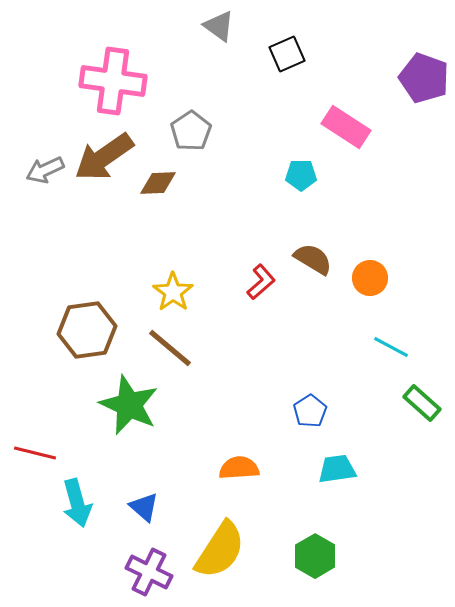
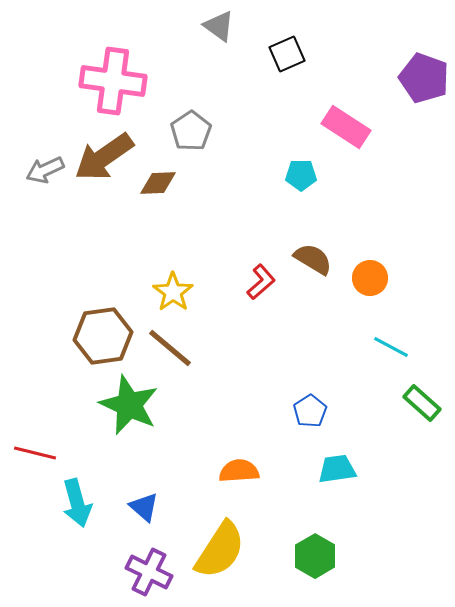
brown hexagon: moved 16 px right, 6 px down
orange semicircle: moved 3 px down
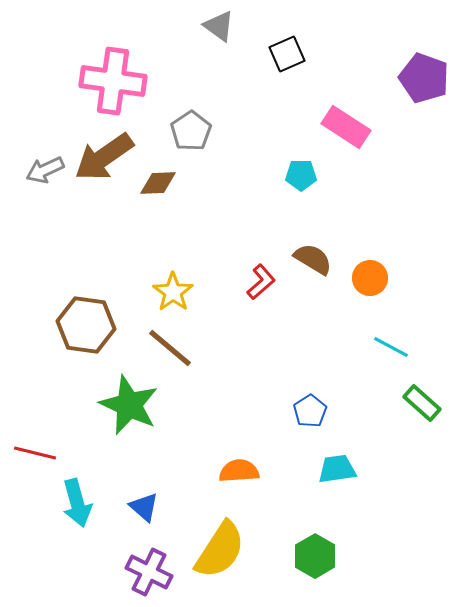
brown hexagon: moved 17 px left, 11 px up; rotated 16 degrees clockwise
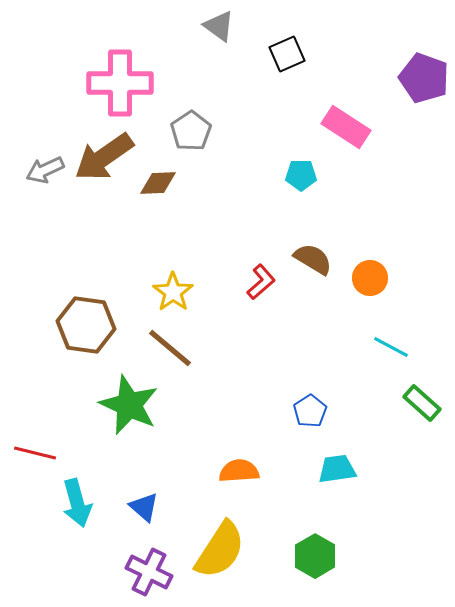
pink cross: moved 7 px right, 2 px down; rotated 8 degrees counterclockwise
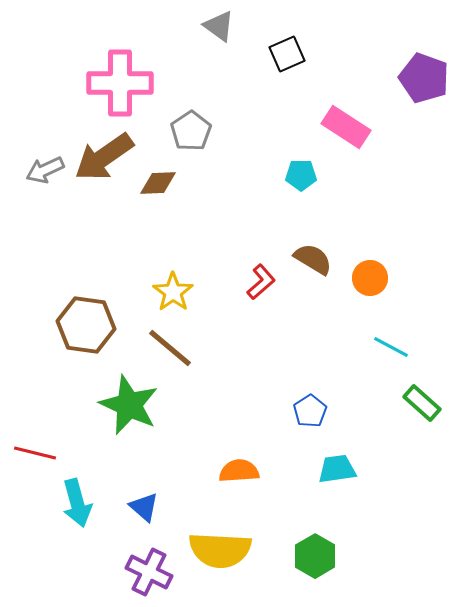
yellow semicircle: rotated 60 degrees clockwise
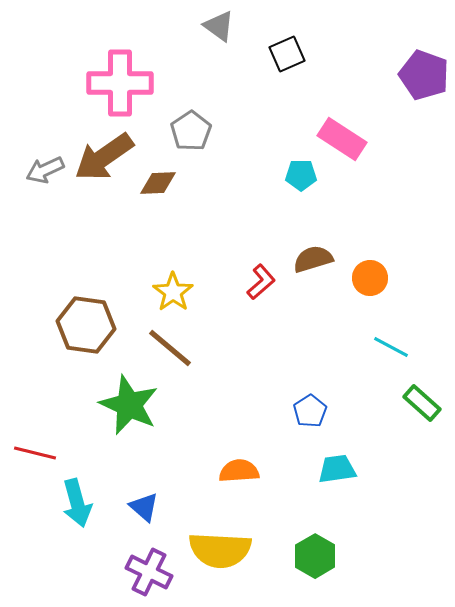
purple pentagon: moved 3 px up
pink rectangle: moved 4 px left, 12 px down
brown semicircle: rotated 48 degrees counterclockwise
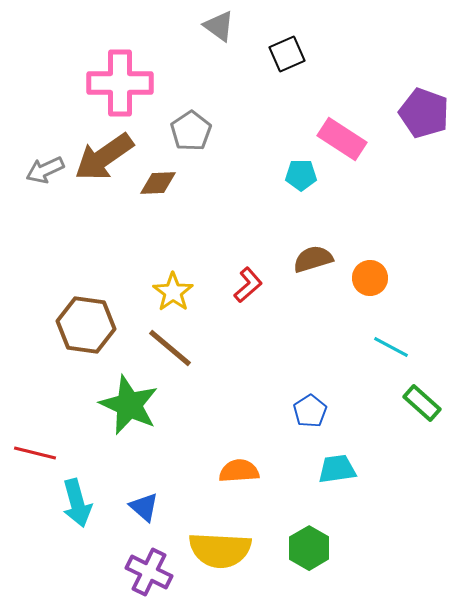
purple pentagon: moved 38 px down
red L-shape: moved 13 px left, 3 px down
green hexagon: moved 6 px left, 8 px up
